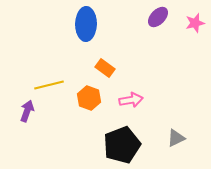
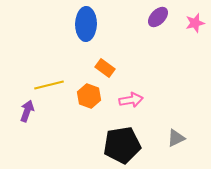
orange hexagon: moved 2 px up
black pentagon: rotated 12 degrees clockwise
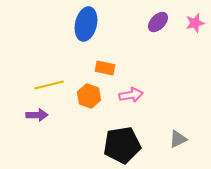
purple ellipse: moved 5 px down
blue ellipse: rotated 12 degrees clockwise
orange rectangle: rotated 24 degrees counterclockwise
pink arrow: moved 5 px up
purple arrow: moved 10 px right, 4 px down; rotated 70 degrees clockwise
gray triangle: moved 2 px right, 1 px down
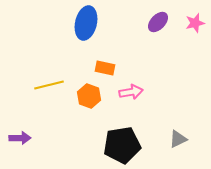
blue ellipse: moved 1 px up
pink arrow: moved 3 px up
purple arrow: moved 17 px left, 23 px down
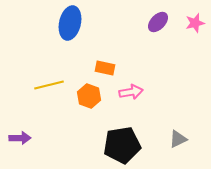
blue ellipse: moved 16 px left
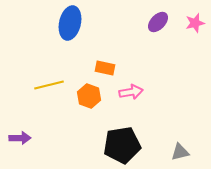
gray triangle: moved 2 px right, 13 px down; rotated 12 degrees clockwise
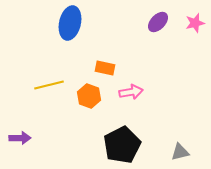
black pentagon: rotated 18 degrees counterclockwise
